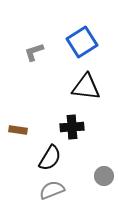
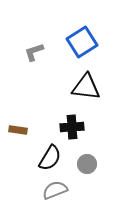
gray circle: moved 17 px left, 12 px up
gray semicircle: moved 3 px right
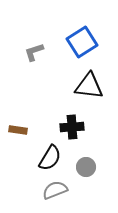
black triangle: moved 3 px right, 1 px up
gray circle: moved 1 px left, 3 px down
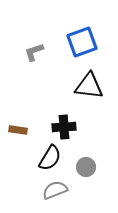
blue square: rotated 12 degrees clockwise
black cross: moved 8 px left
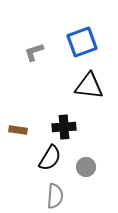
gray semicircle: moved 6 px down; rotated 115 degrees clockwise
